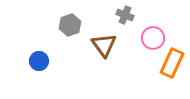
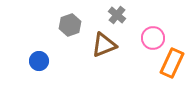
gray cross: moved 8 px left; rotated 18 degrees clockwise
brown triangle: rotated 44 degrees clockwise
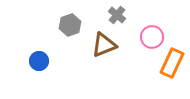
pink circle: moved 1 px left, 1 px up
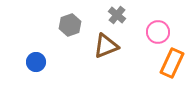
pink circle: moved 6 px right, 5 px up
brown triangle: moved 2 px right, 1 px down
blue circle: moved 3 px left, 1 px down
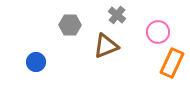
gray hexagon: rotated 20 degrees clockwise
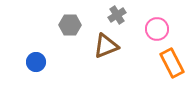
gray cross: rotated 18 degrees clockwise
pink circle: moved 1 px left, 3 px up
orange rectangle: rotated 52 degrees counterclockwise
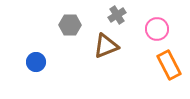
orange rectangle: moved 3 px left, 2 px down
